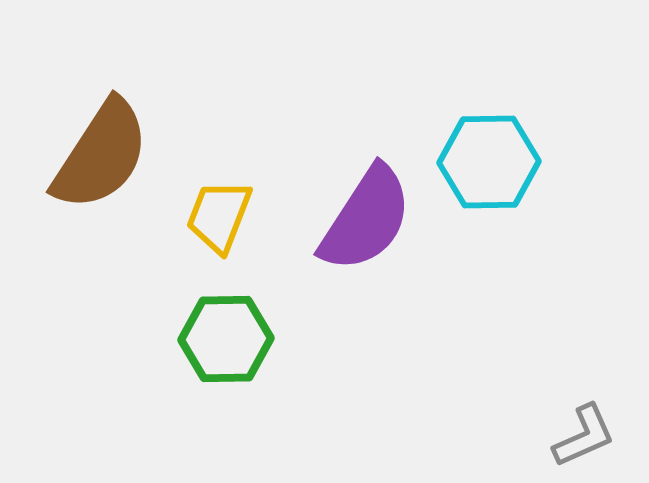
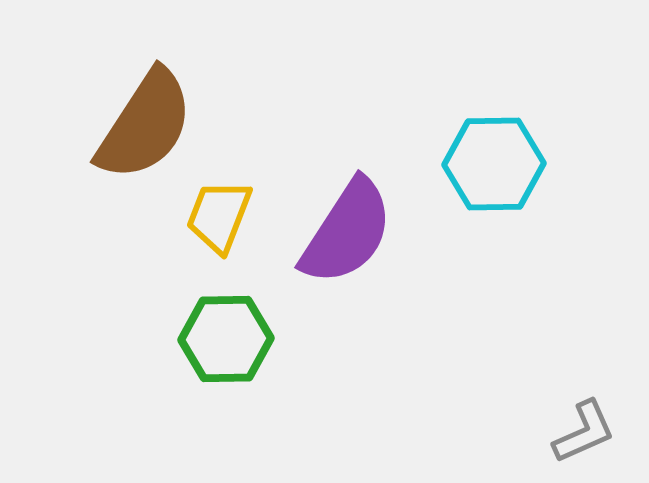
brown semicircle: moved 44 px right, 30 px up
cyan hexagon: moved 5 px right, 2 px down
purple semicircle: moved 19 px left, 13 px down
gray L-shape: moved 4 px up
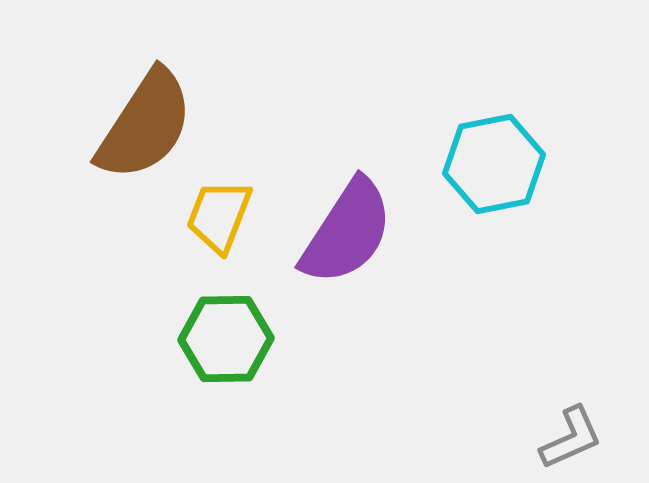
cyan hexagon: rotated 10 degrees counterclockwise
gray L-shape: moved 13 px left, 6 px down
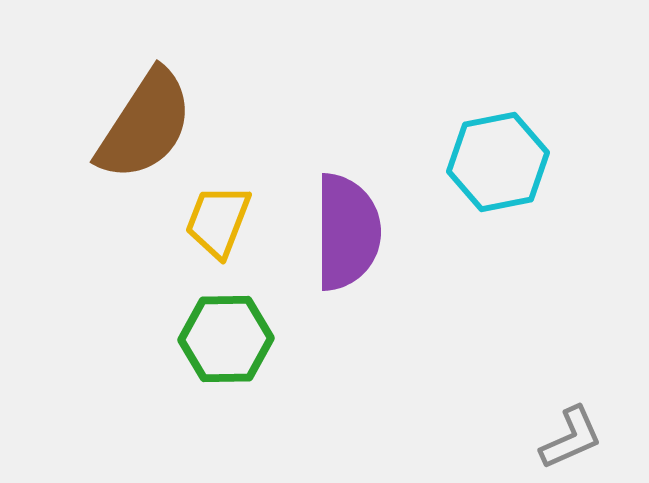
cyan hexagon: moved 4 px right, 2 px up
yellow trapezoid: moved 1 px left, 5 px down
purple semicircle: rotated 33 degrees counterclockwise
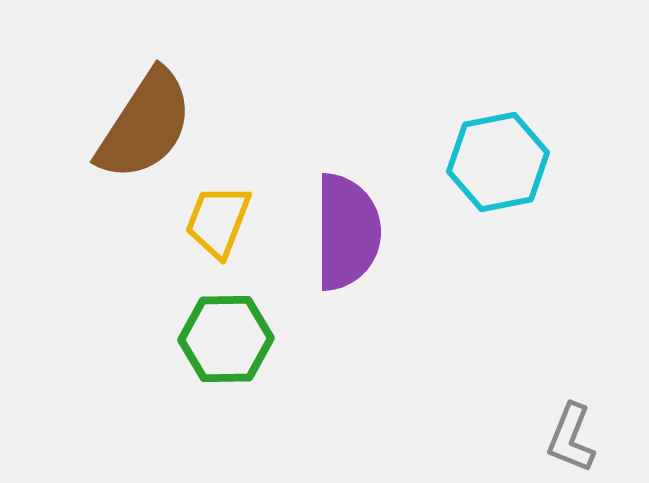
gray L-shape: rotated 136 degrees clockwise
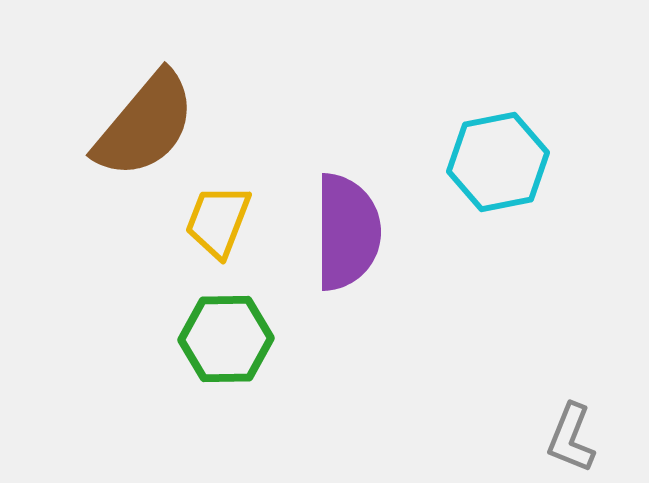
brown semicircle: rotated 7 degrees clockwise
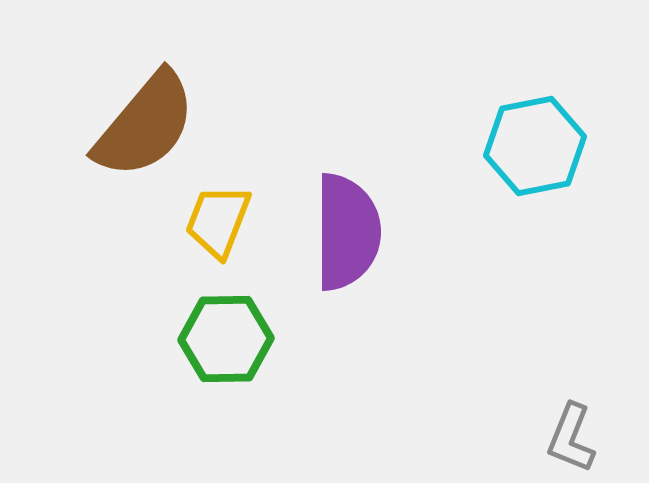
cyan hexagon: moved 37 px right, 16 px up
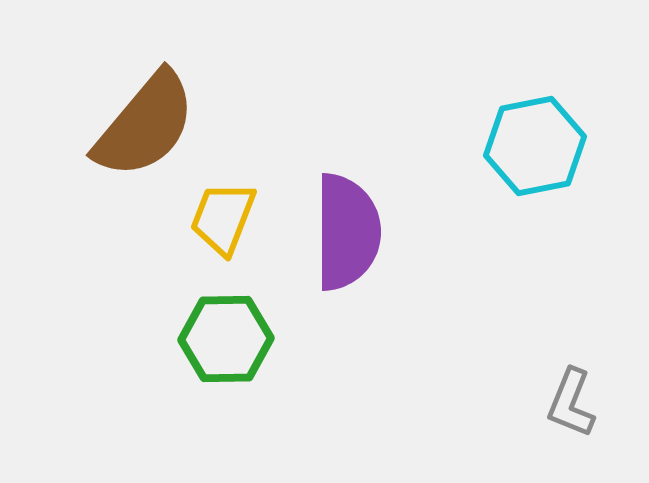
yellow trapezoid: moved 5 px right, 3 px up
gray L-shape: moved 35 px up
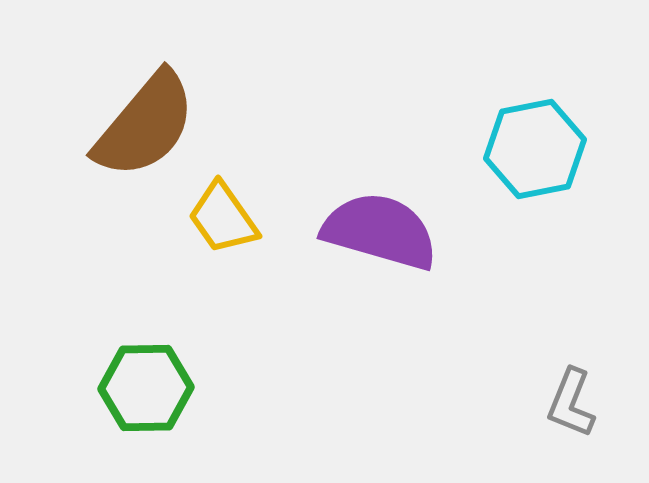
cyan hexagon: moved 3 px down
yellow trapezoid: rotated 56 degrees counterclockwise
purple semicircle: moved 33 px right, 1 px up; rotated 74 degrees counterclockwise
green hexagon: moved 80 px left, 49 px down
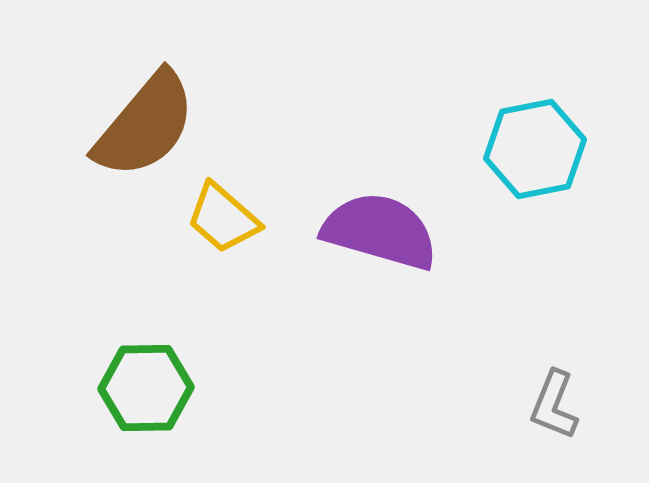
yellow trapezoid: rotated 14 degrees counterclockwise
gray L-shape: moved 17 px left, 2 px down
